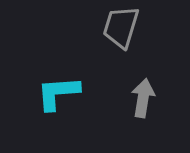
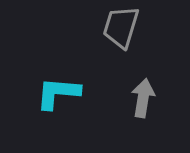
cyan L-shape: rotated 9 degrees clockwise
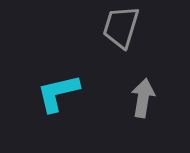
cyan L-shape: rotated 18 degrees counterclockwise
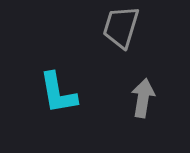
cyan L-shape: rotated 87 degrees counterclockwise
